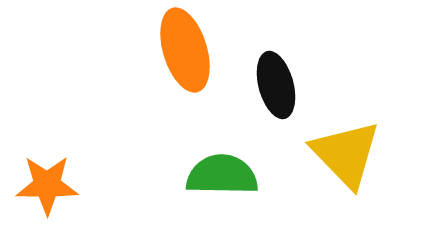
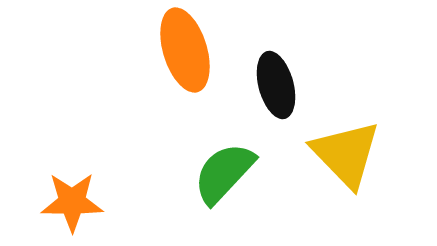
green semicircle: moved 2 px right, 2 px up; rotated 48 degrees counterclockwise
orange star: moved 25 px right, 17 px down
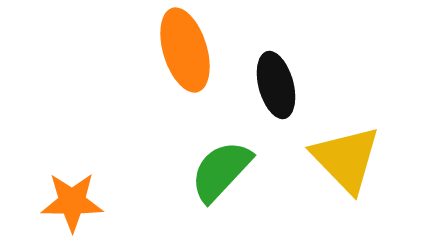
yellow triangle: moved 5 px down
green semicircle: moved 3 px left, 2 px up
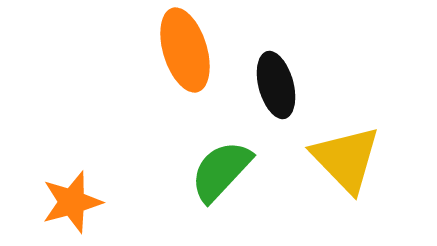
orange star: rotated 16 degrees counterclockwise
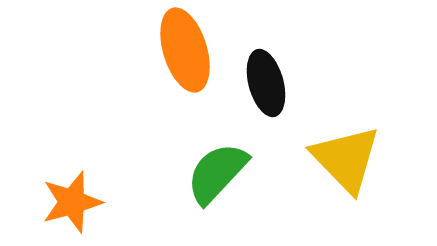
black ellipse: moved 10 px left, 2 px up
green semicircle: moved 4 px left, 2 px down
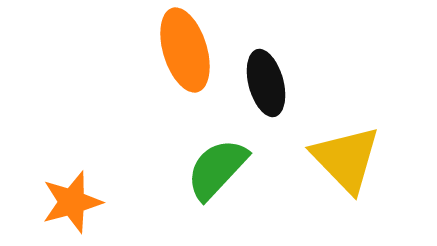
green semicircle: moved 4 px up
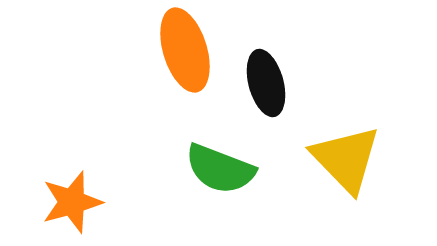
green semicircle: moved 3 px right; rotated 112 degrees counterclockwise
